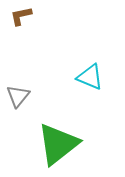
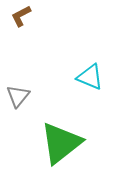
brown L-shape: rotated 15 degrees counterclockwise
green triangle: moved 3 px right, 1 px up
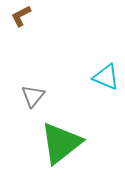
cyan triangle: moved 16 px right
gray triangle: moved 15 px right
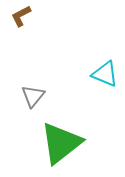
cyan triangle: moved 1 px left, 3 px up
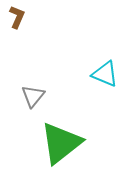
brown L-shape: moved 4 px left, 1 px down; rotated 140 degrees clockwise
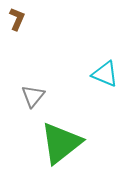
brown L-shape: moved 2 px down
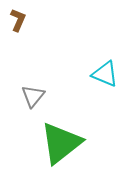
brown L-shape: moved 1 px right, 1 px down
